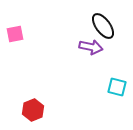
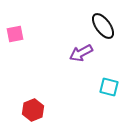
purple arrow: moved 10 px left, 6 px down; rotated 140 degrees clockwise
cyan square: moved 8 px left
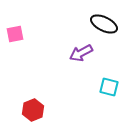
black ellipse: moved 1 px right, 2 px up; rotated 28 degrees counterclockwise
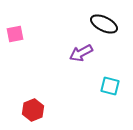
cyan square: moved 1 px right, 1 px up
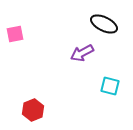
purple arrow: moved 1 px right
